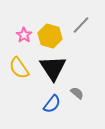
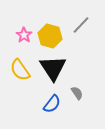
yellow semicircle: moved 1 px right, 2 px down
gray semicircle: rotated 16 degrees clockwise
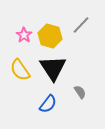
gray semicircle: moved 3 px right, 1 px up
blue semicircle: moved 4 px left
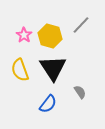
yellow semicircle: rotated 15 degrees clockwise
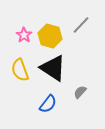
black triangle: rotated 24 degrees counterclockwise
gray semicircle: rotated 104 degrees counterclockwise
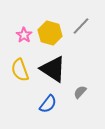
gray line: moved 1 px down
yellow hexagon: moved 3 px up
black triangle: moved 1 px down
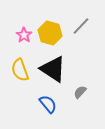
blue semicircle: rotated 78 degrees counterclockwise
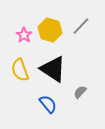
yellow hexagon: moved 3 px up
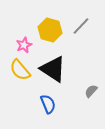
pink star: moved 10 px down; rotated 14 degrees clockwise
yellow semicircle: rotated 20 degrees counterclockwise
gray semicircle: moved 11 px right, 1 px up
blue semicircle: rotated 18 degrees clockwise
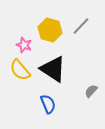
pink star: rotated 28 degrees counterclockwise
